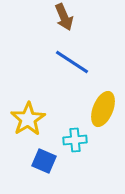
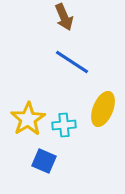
cyan cross: moved 11 px left, 15 px up
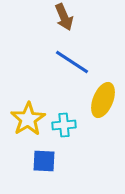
yellow ellipse: moved 9 px up
blue square: rotated 20 degrees counterclockwise
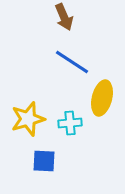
yellow ellipse: moved 1 px left, 2 px up; rotated 8 degrees counterclockwise
yellow star: rotated 16 degrees clockwise
cyan cross: moved 6 px right, 2 px up
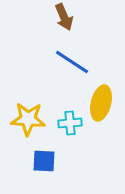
yellow ellipse: moved 1 px left, 5 px down
yellow star: rotated 20 degrees clockwise
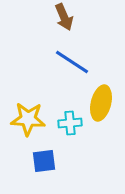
blue square: rotated 10 degrees counterclockwise
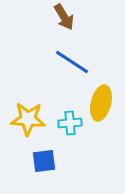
brown arrow: rotated 8 degrees counterclockwise
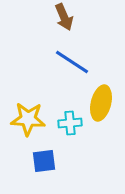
brown arrow: rotated 8 degrees clockwise
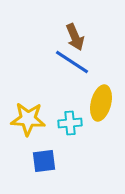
brown arrow: moved 11 px right, 20 px down
